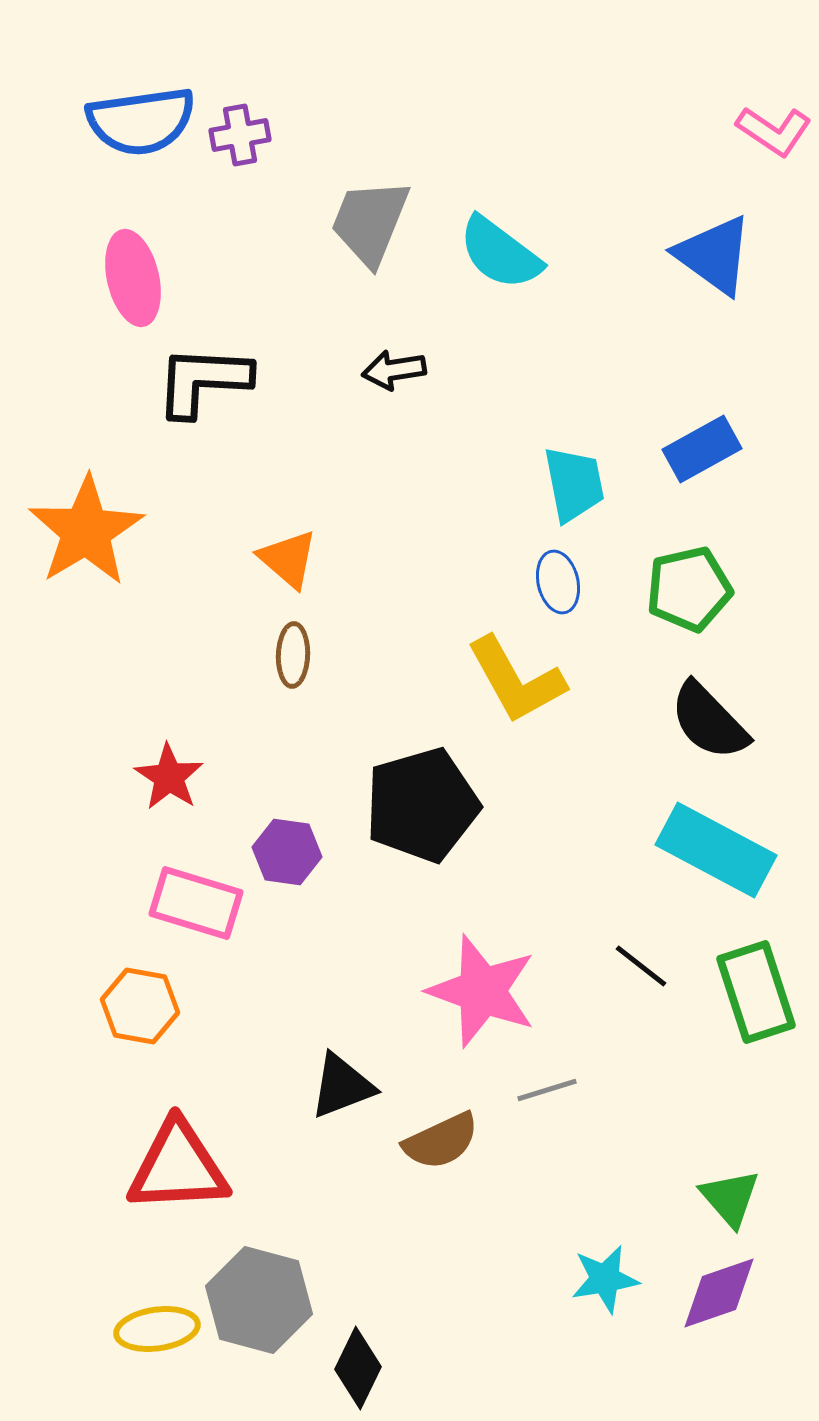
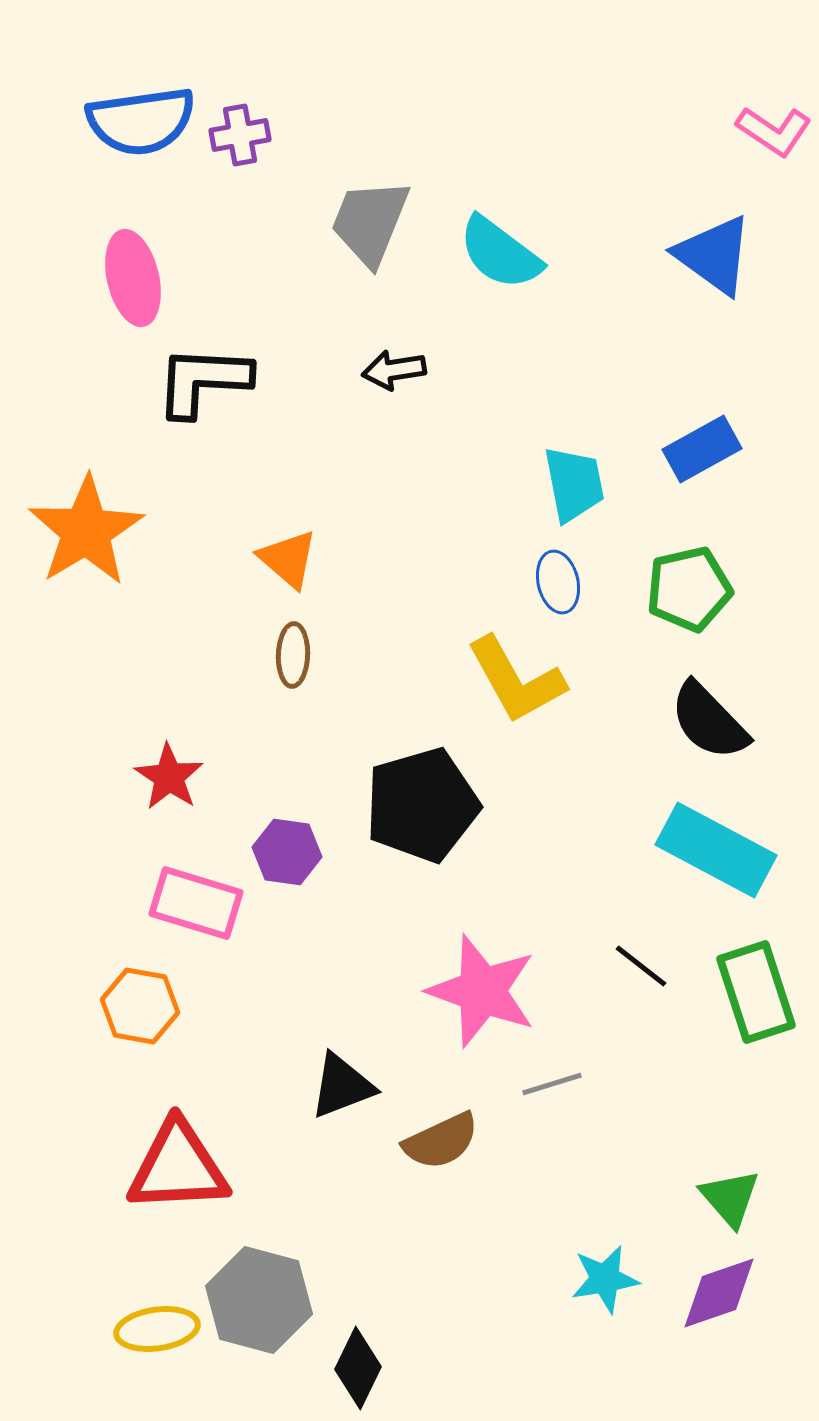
gray line: moved 5 px right, 6 px up
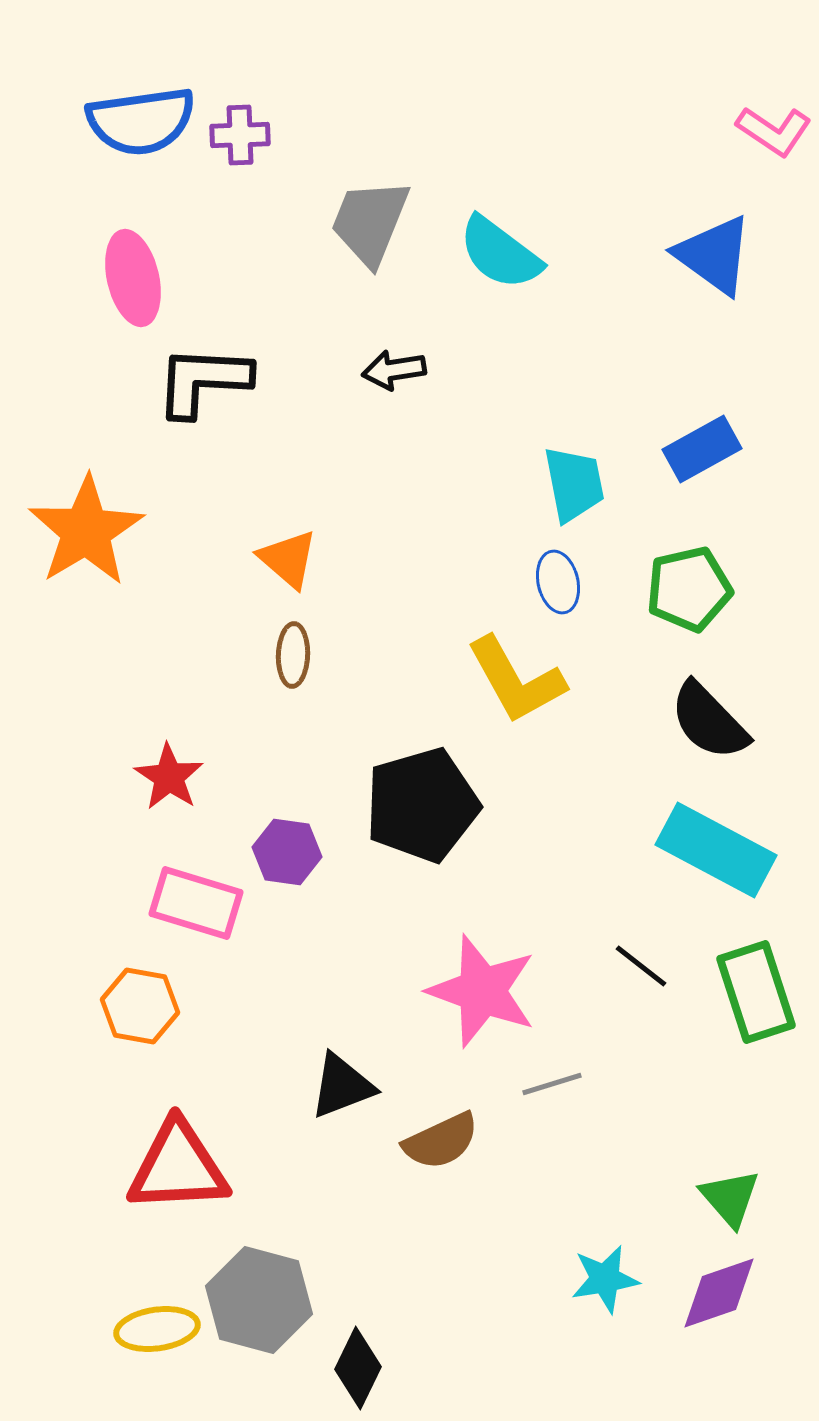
purple cross: rotated 8 degrees clockwise
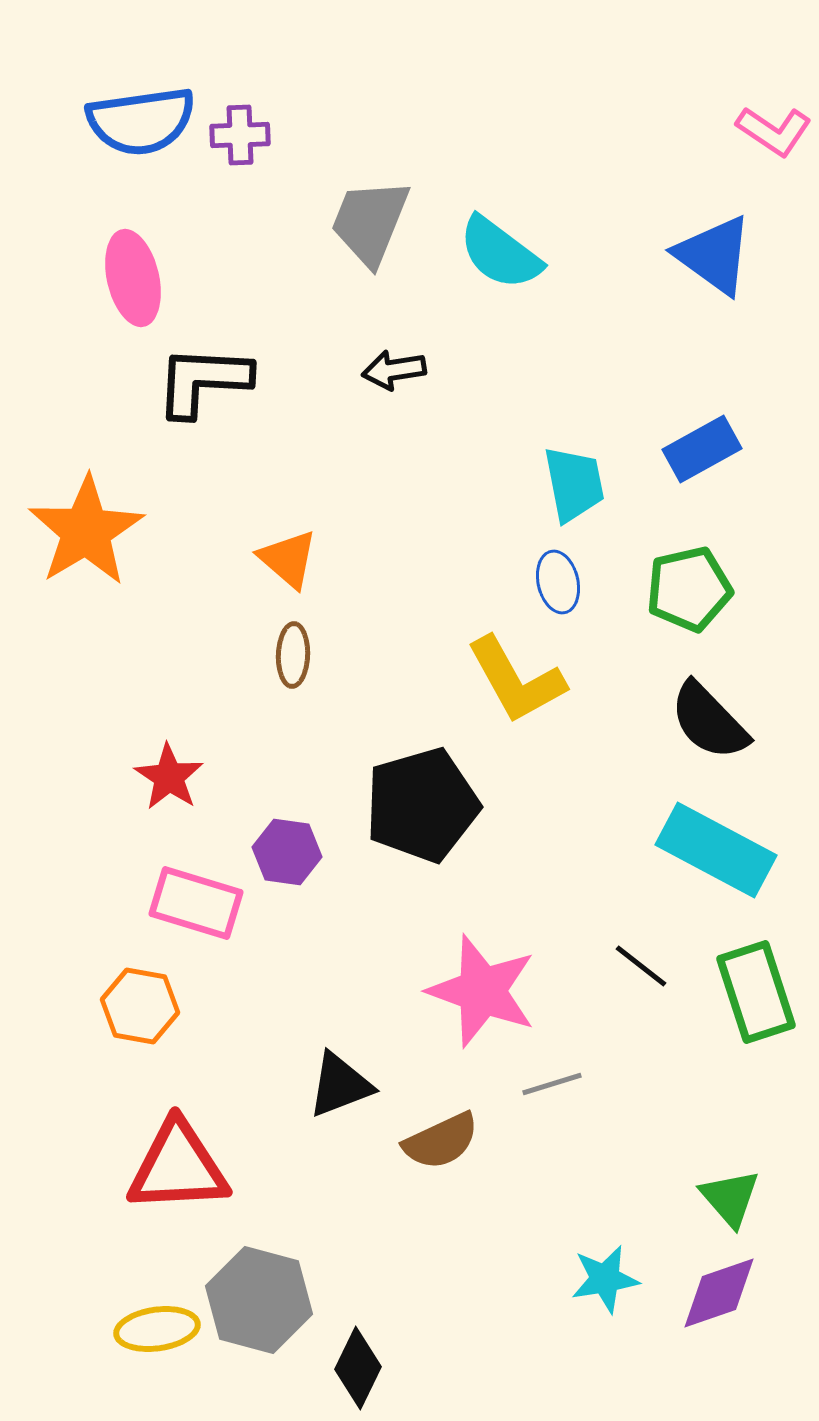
black triangle: moved 2 px left, 1 px up
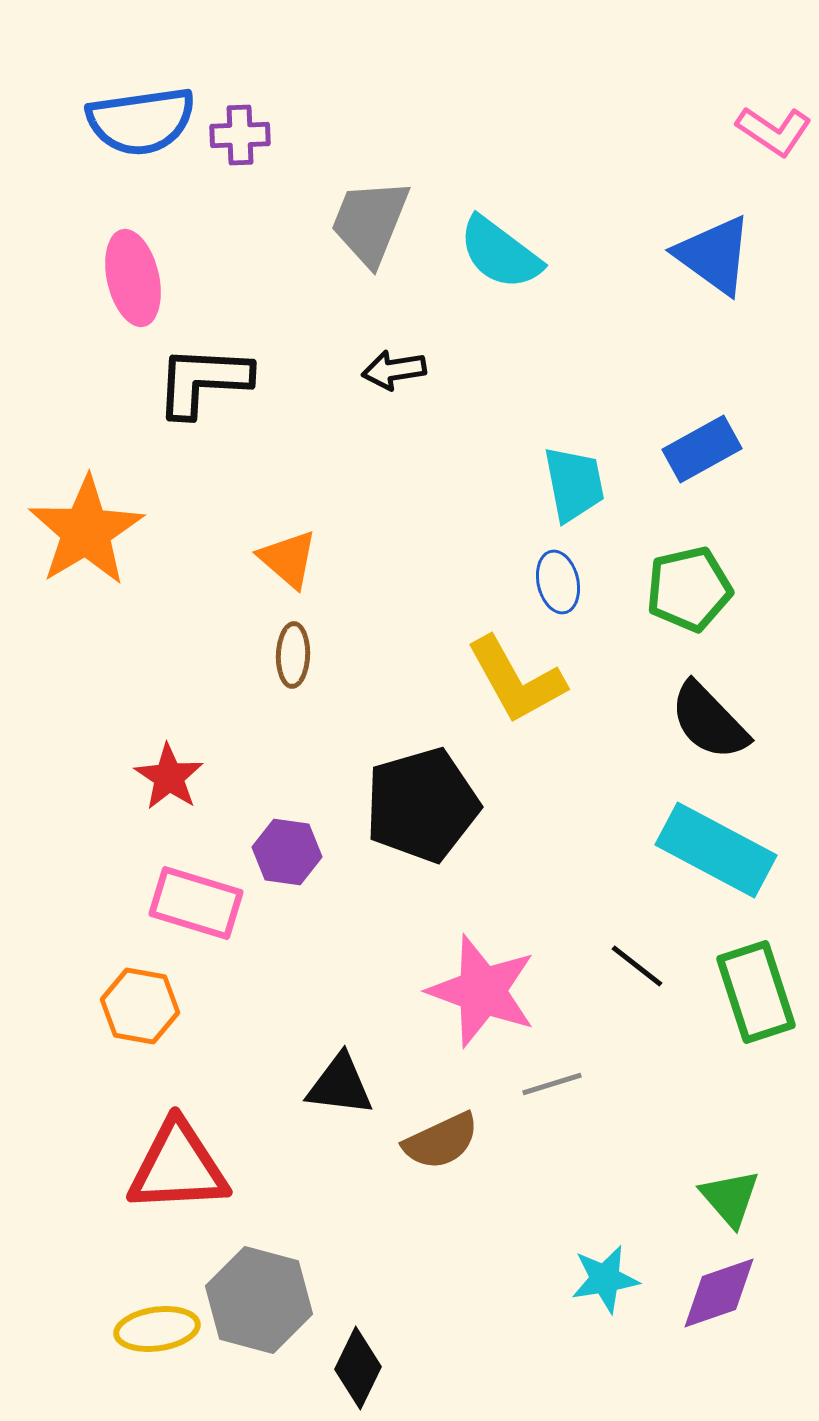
black line: moved 4 px left
black triangle: rotated 28 degrees clockwise
